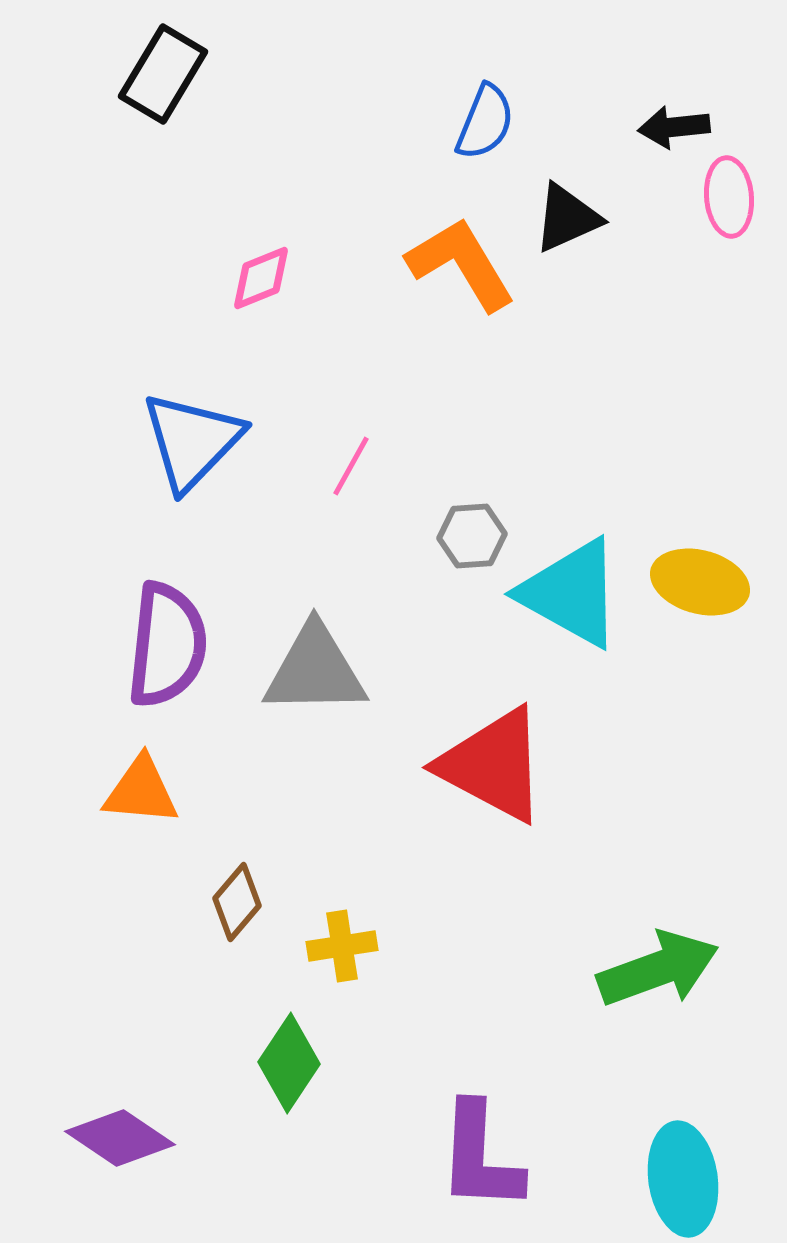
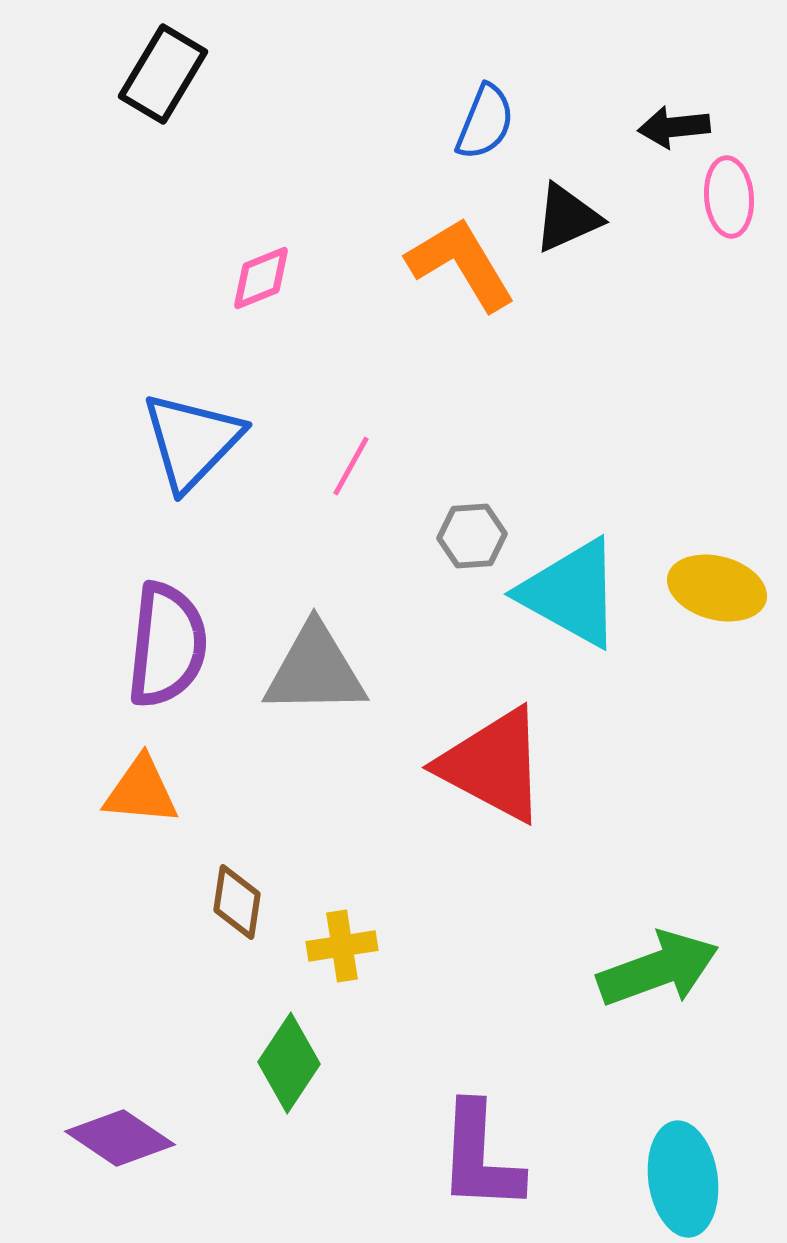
yellow ellipse: moved 17 px right, 6 px down
brown diamond: rotated 32 degrees counterclockwise
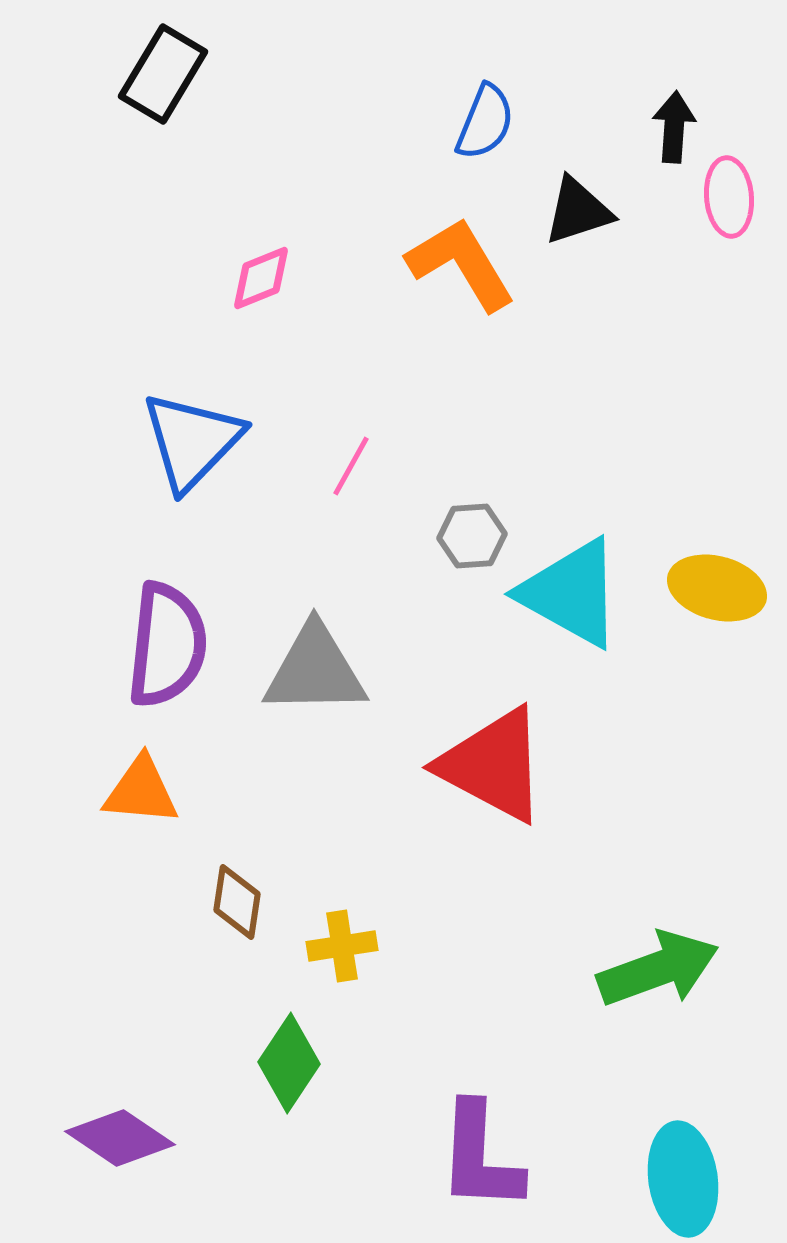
black arrow: rotated 100 degrees clockwise
black triangle: moved 11 px right, 7 px up; rotated 6 degrees clockwise
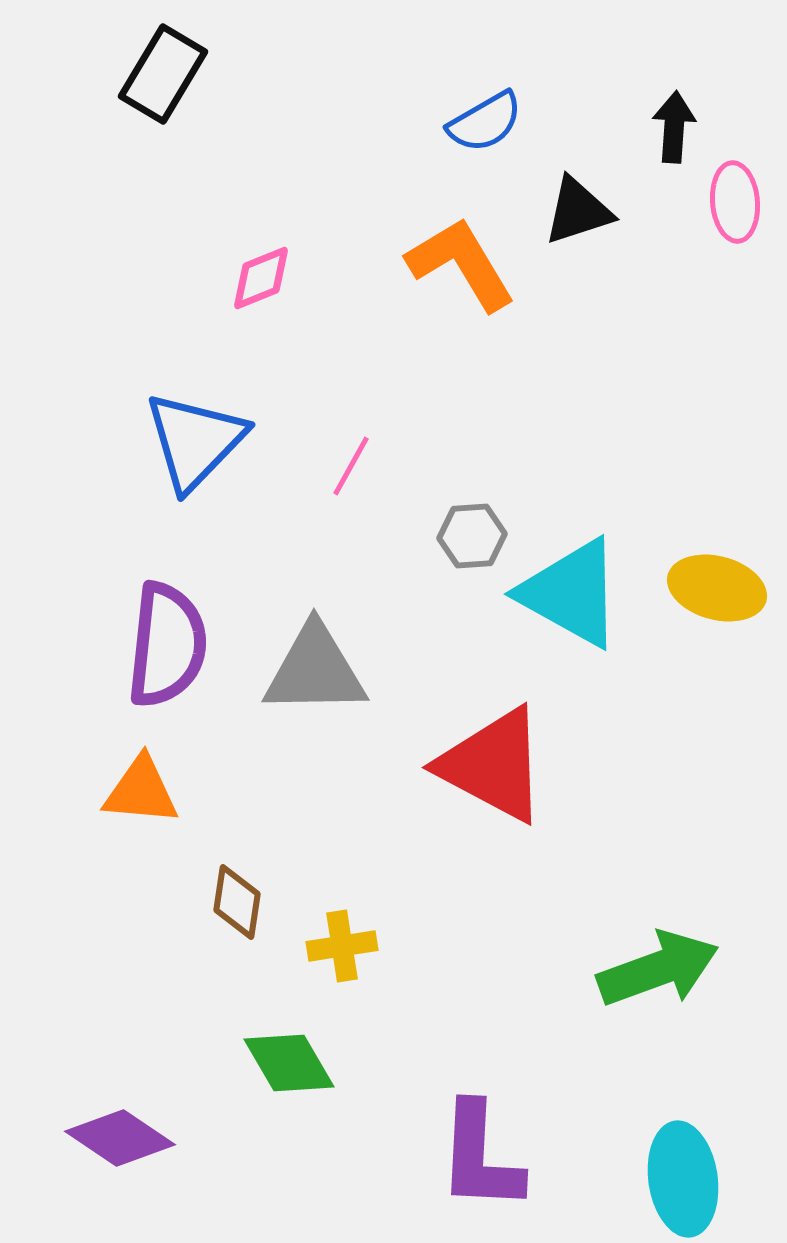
blue semicircle: rotated 38 degrees clockwise
pink ellipse: moved 6 px right, 5 px down
blue triangle: moved 3 px right
green diamond: rotated 64 degrees counterclockwise
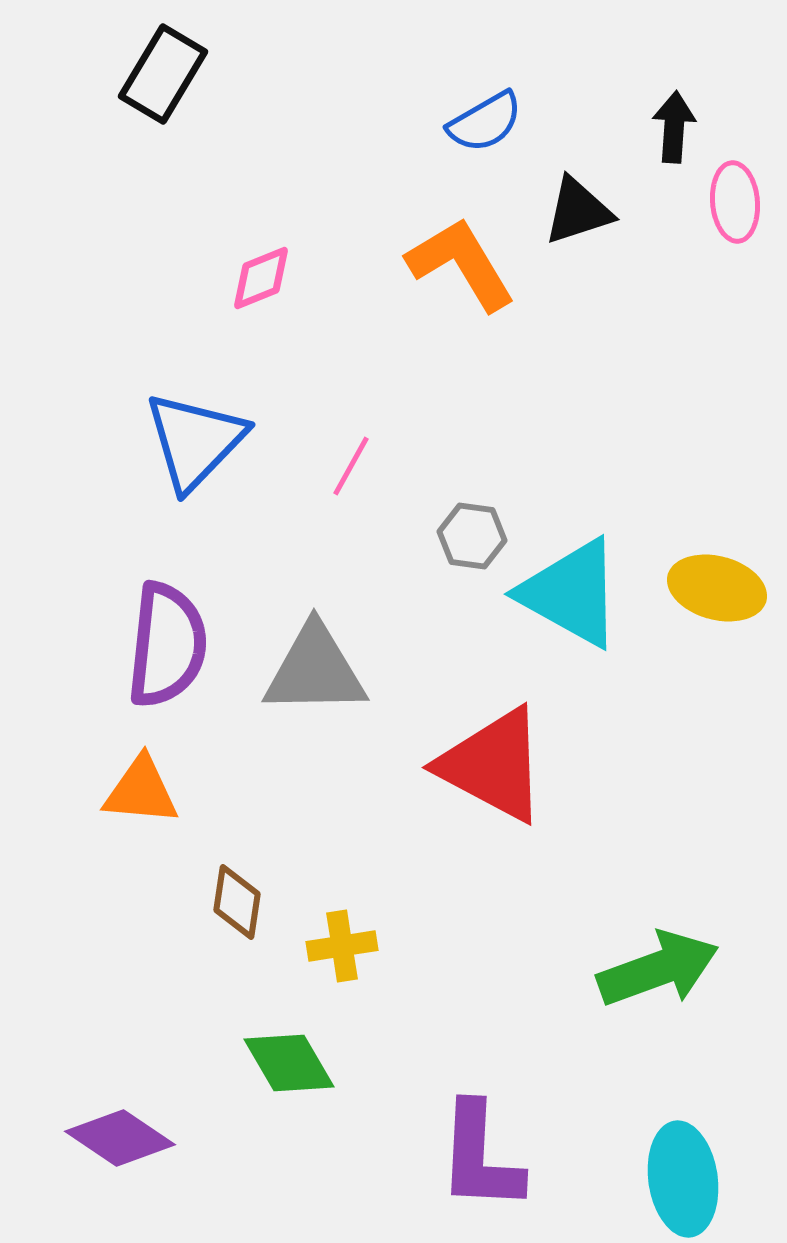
gray hexagon: rotated 12 degrees clockwise
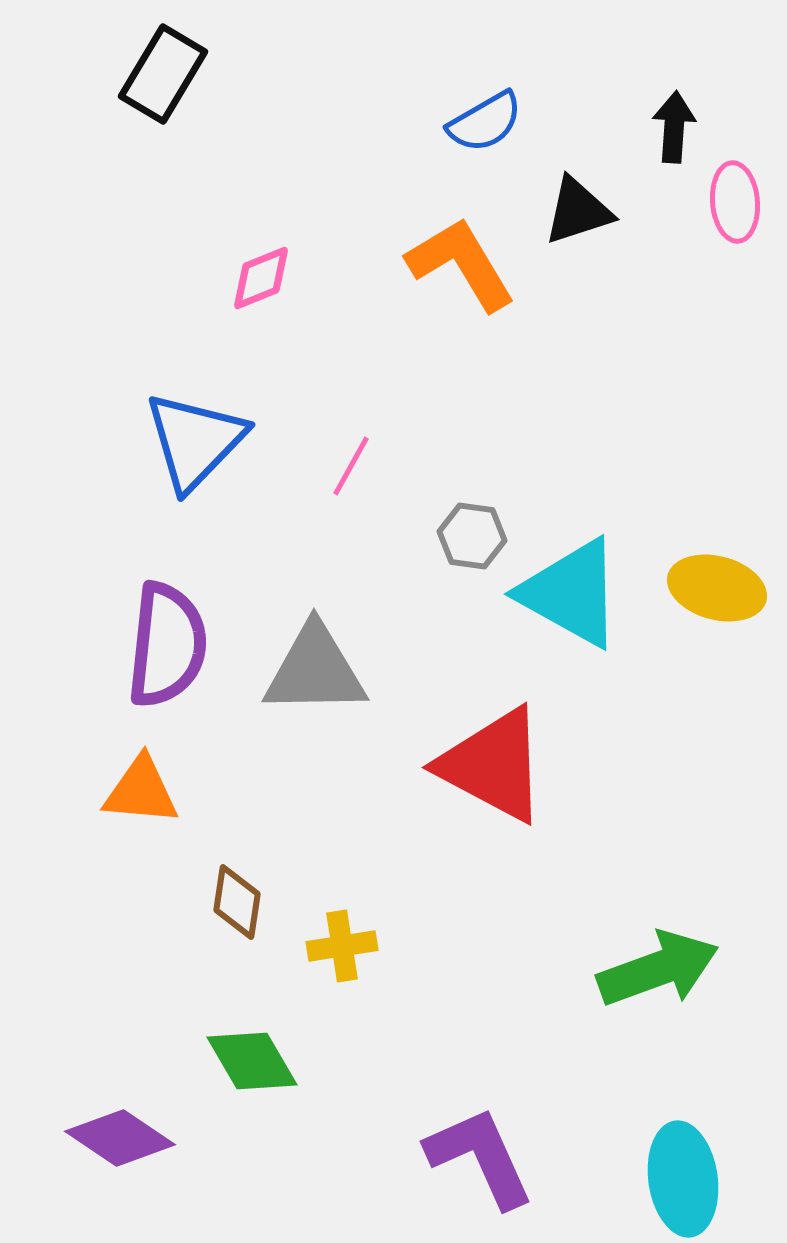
green diamond: moved 37 px left, 2 px up
purple L-shape: rotated 153 degrees clockwise
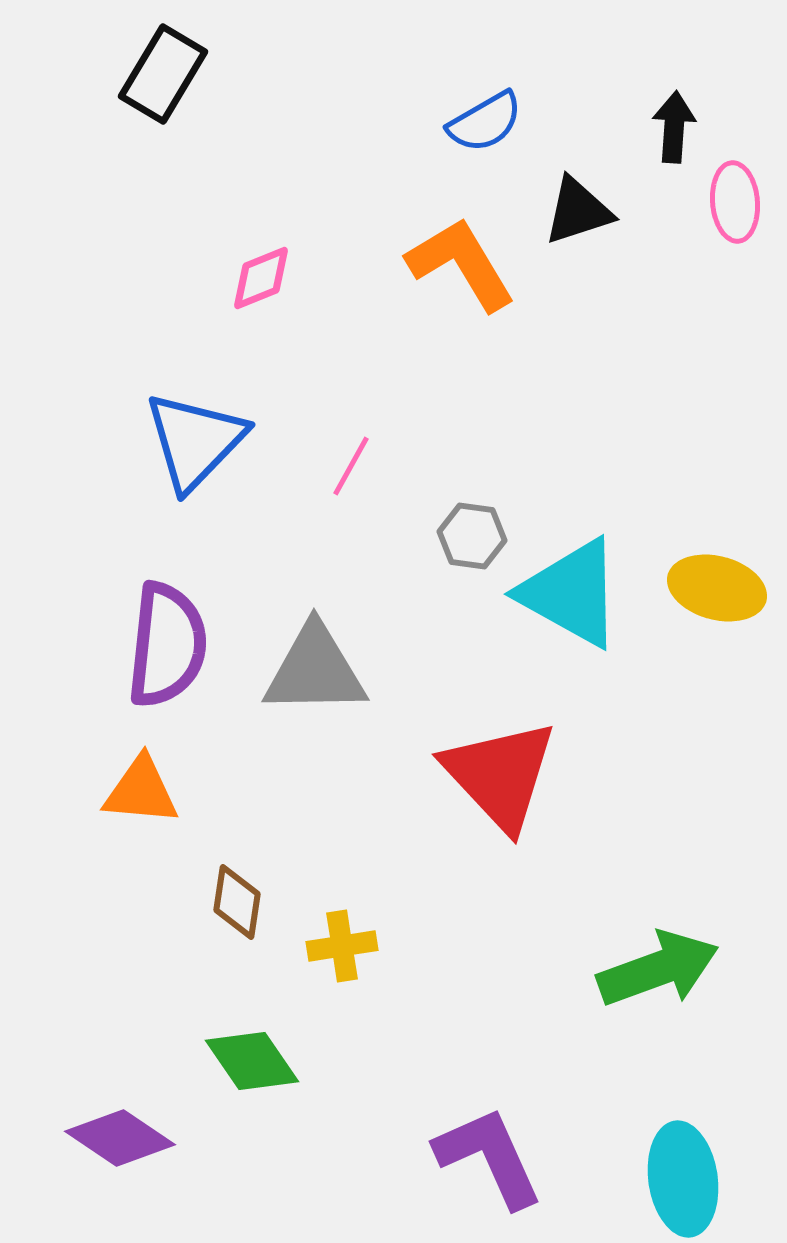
red triangle: moved 7 px right, 10 px down; rotated 19 degrees clockwise
green diamond: rotated 4 degrees counterclockwise
purple L-shape: moved 9 px right
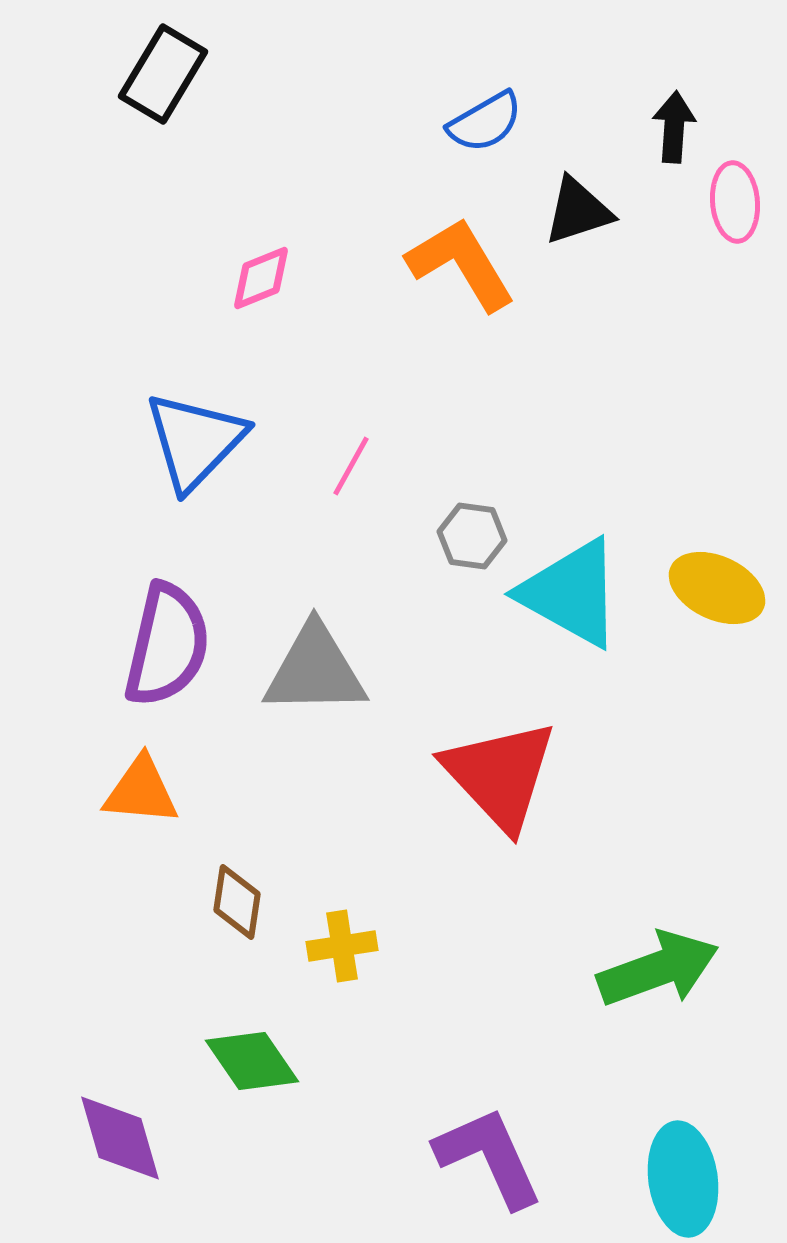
yellow ellipse: rotated 10 degrees clockwise
purple semicircle: rotated 7 degrees clockwise
purple diamond: rotated 40 degrees clockwise
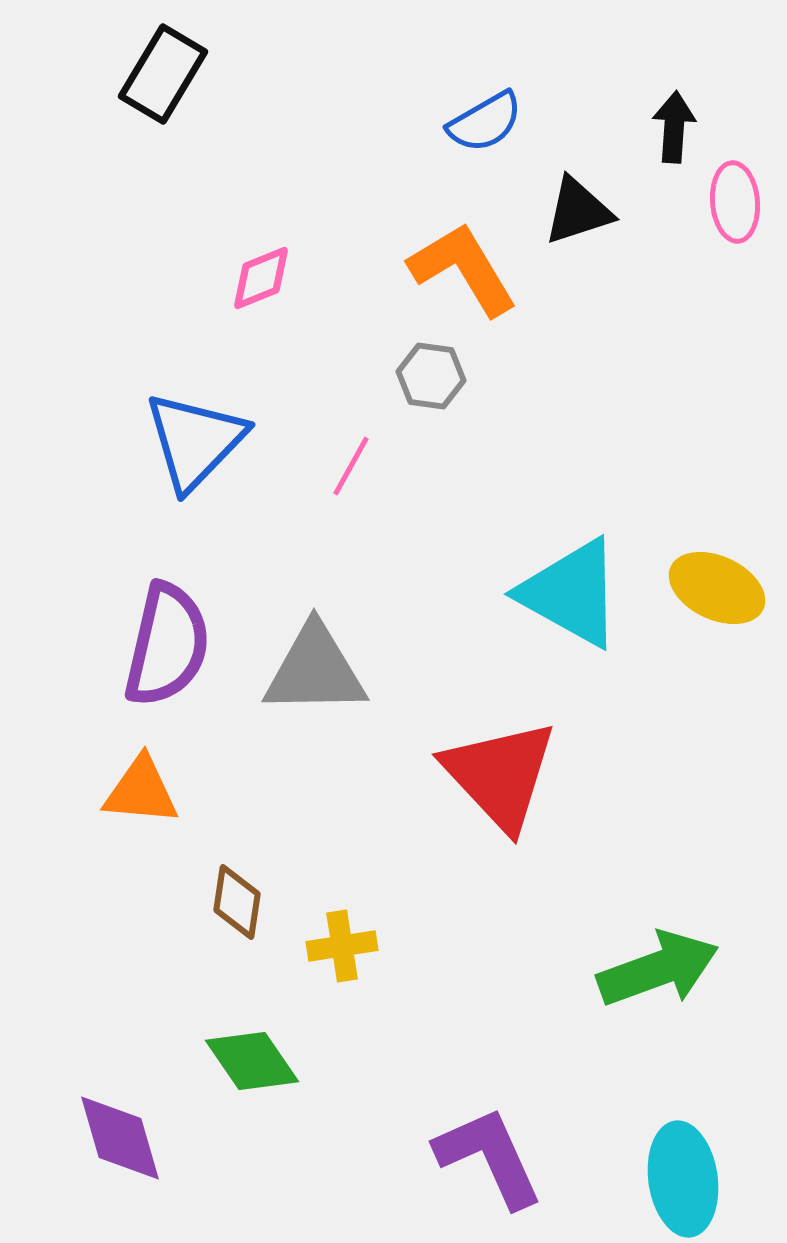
orange L-shape: moved 2 px right, 5 px down
gray hexagon: moved 41 px left, 160 px up
